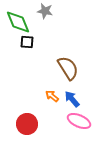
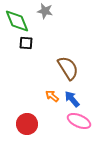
green diamond: moved 1 px left, 1 px up
black square: moved 1 px left, 1 px down
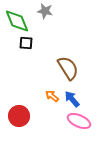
red circle: moved 8 px left, 8 px up
